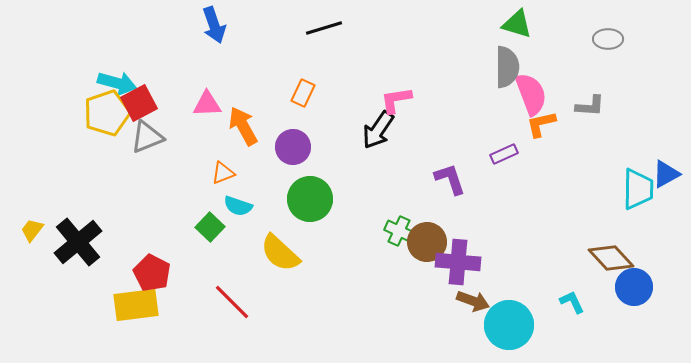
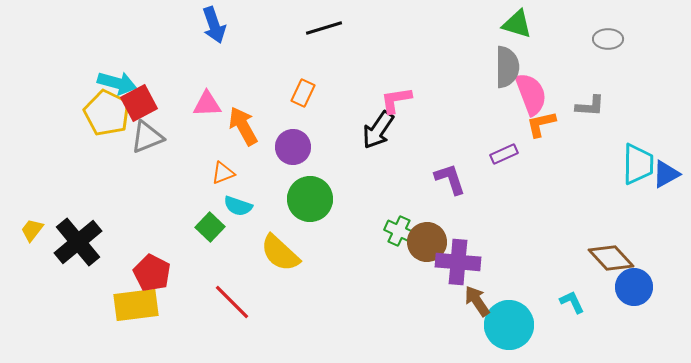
yellow pentagon: rotated 27 degrees counterclockwise
cyan trapezoid: moved 25 px up
brown arrow: moved 4 px right; rotated 144 degrees counterclockwise
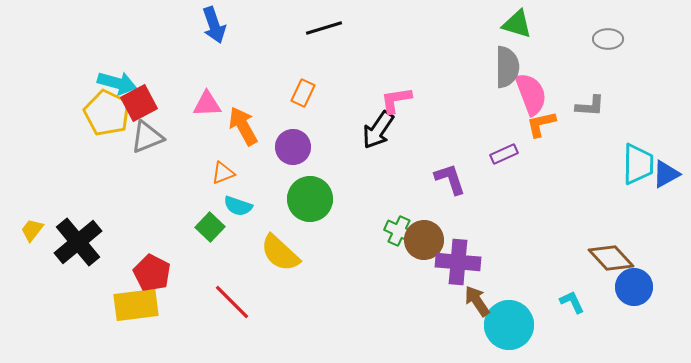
brown circle: moved 3 px left, 2 px up
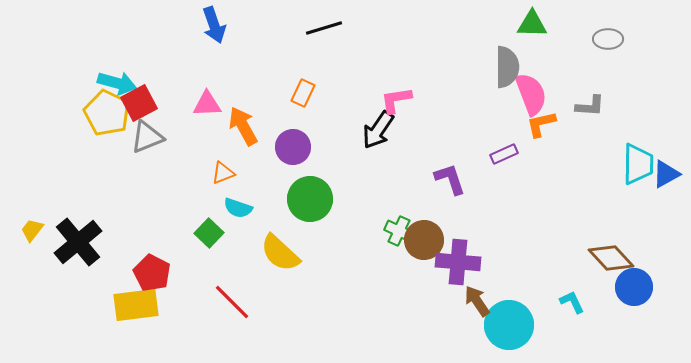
green triangle: moved 15 px right; rotated 16 degrees counterclockwise
cyan semicircle: moved 2 px down
green square: moved 1 px left, 6 px down
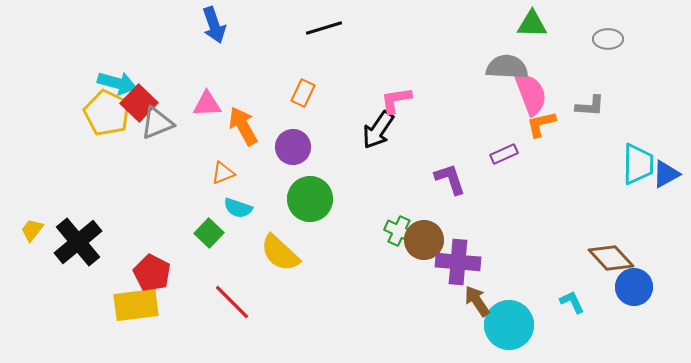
gray semicircle: rotated 87 degrees counterclockwise
red square: rotated 18 degrees counterclockwise
gray triangle: moved 10 px right, 14 px up
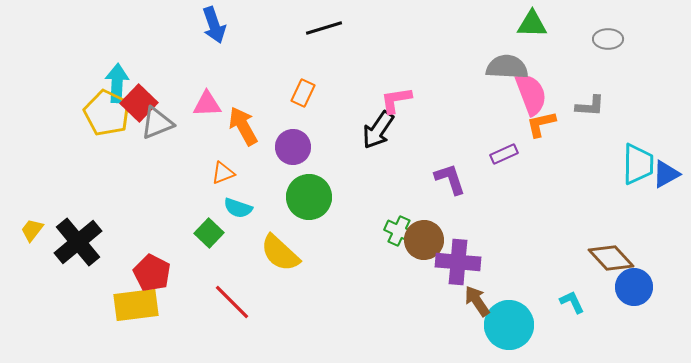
cyan arrow: rotated 102 degrees counterclockwise
green circle: moved 1 px left, 2 px up
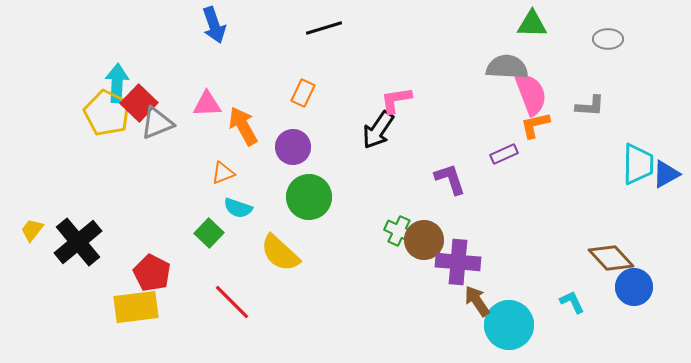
orange L-shape: moved 6 px left, 1 px down
yellow rectangle: moved 2 px down
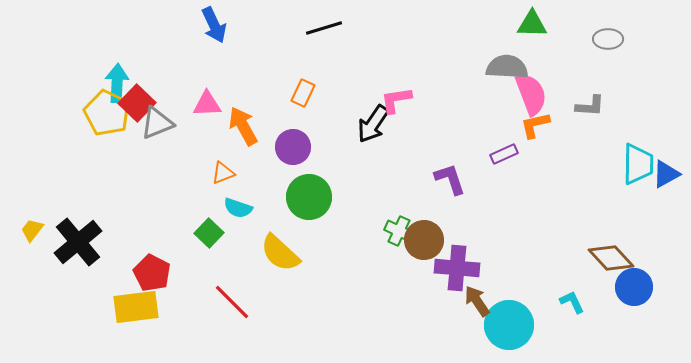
blue arrow: rotated 6 degrees counterclockwise
red square: moved 2 px left
black arrow: moved 5 px left, 6 px up
purple cross: moved 1 px left, 6 px down
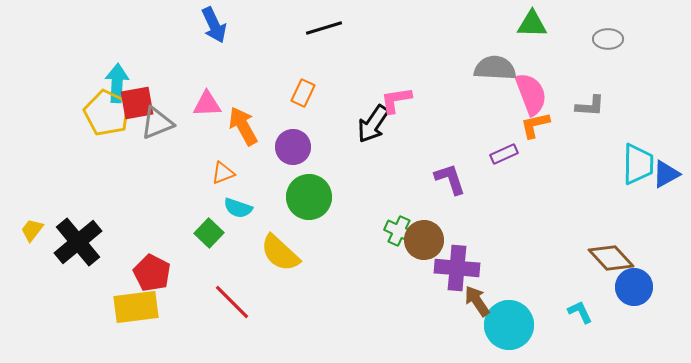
gray semicircle: moved 12 px left, 1 px down
red square: rotated 36 degrees clockwise
cyan L-shape: moved 8 px right, 10 px down
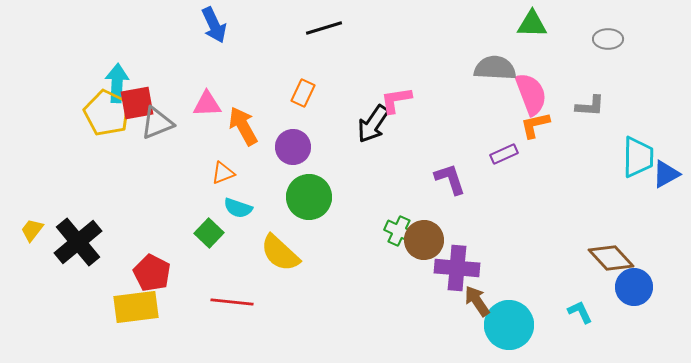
cyan trapezoid: moved 7 px up
red line: rotated 39 degrees counterclockwise
